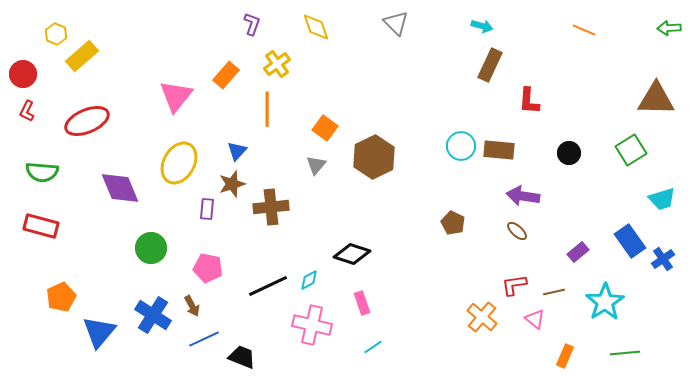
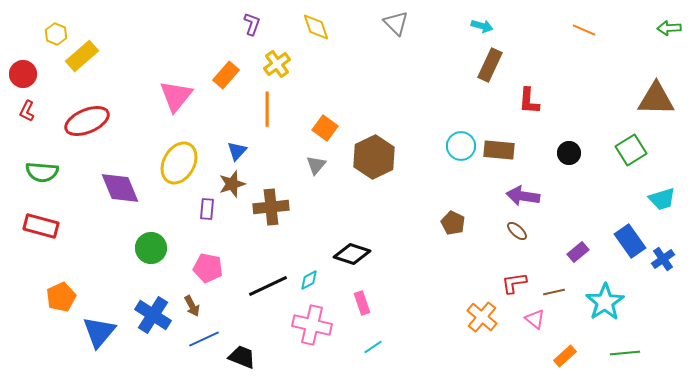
red L-shape at (514, 285): moved 2 px up
orange rectangle at (565, 356): rotated 25 degrees clockwise
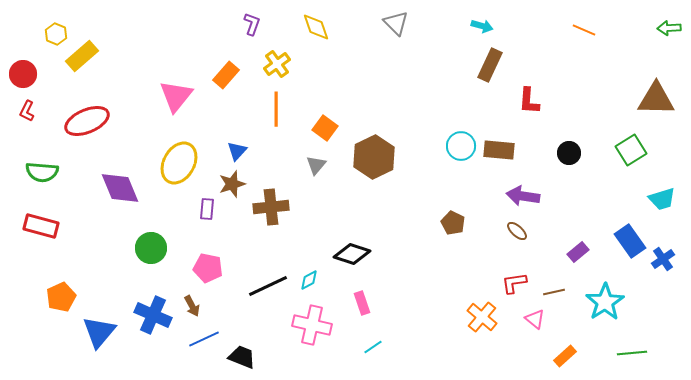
orange line at (267, 109): moved 9 px right
blue cross at (153, 315): rotated 9 degrees counterclockwise
green line at (625, 353): moved 7 px right
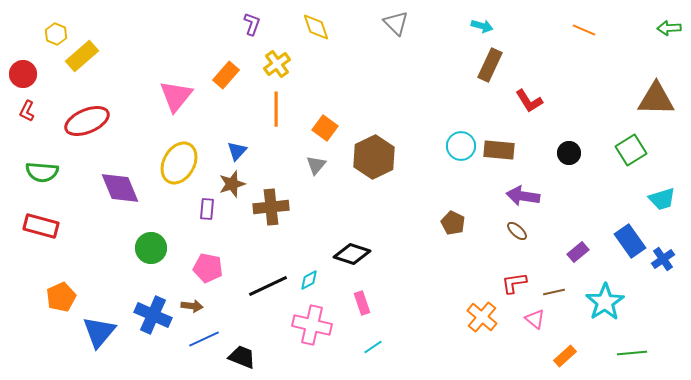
red L-shape at (529, 101): rotated 36 degrees counterclockwise
brown arrow at (192, 306): rotated 55 degrees counterclockwise
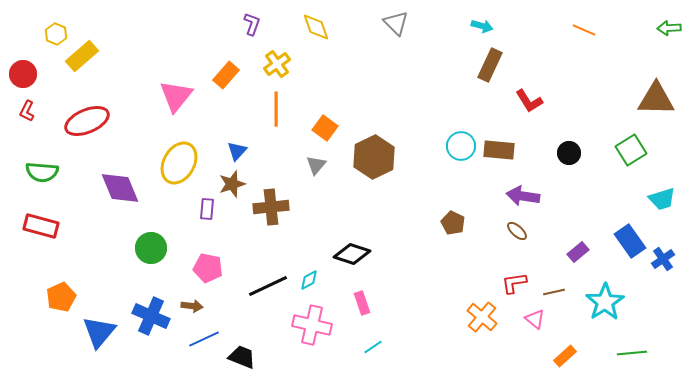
blue cross at (153, 315): moved 2 px left, 1 px down
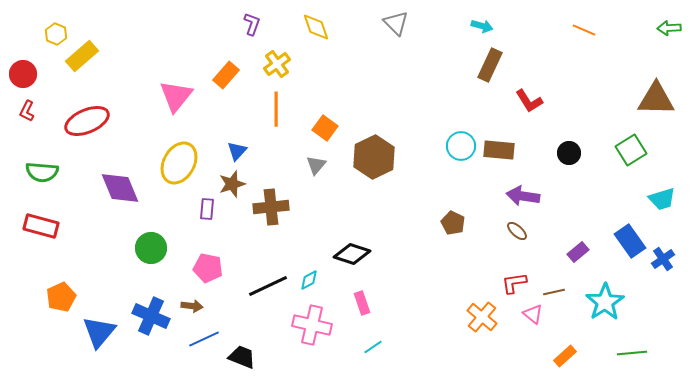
pink triangle at (535, 319): moved 2 px left, 5 px up
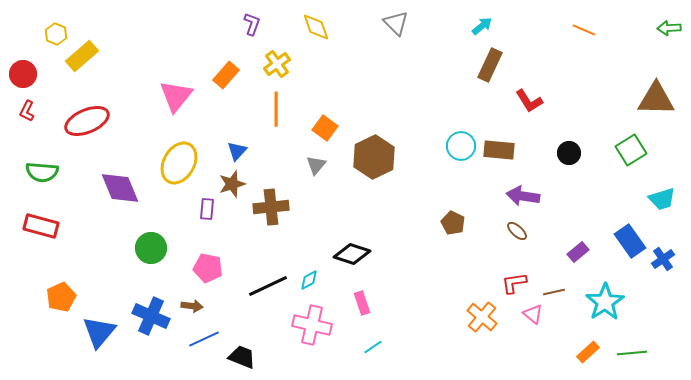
cyan arrow at (482, 26): rotated 55 degrees counterclockwise
orange rectangle at (565, 356): moved 23 px right, 4 px up
